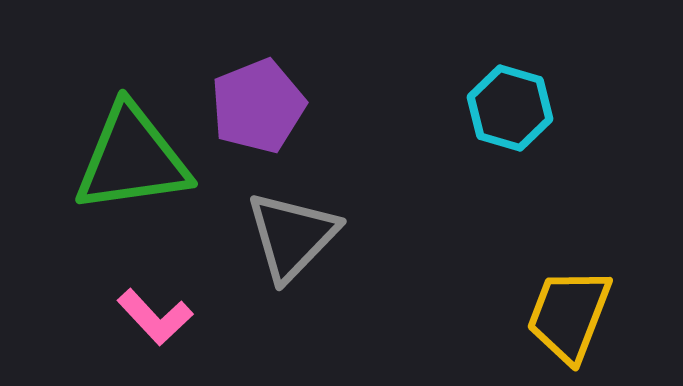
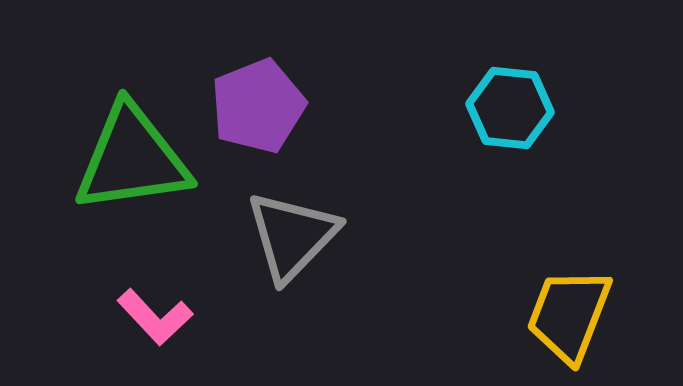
cyan hexagon: rotated 10 degrees counterclockwise
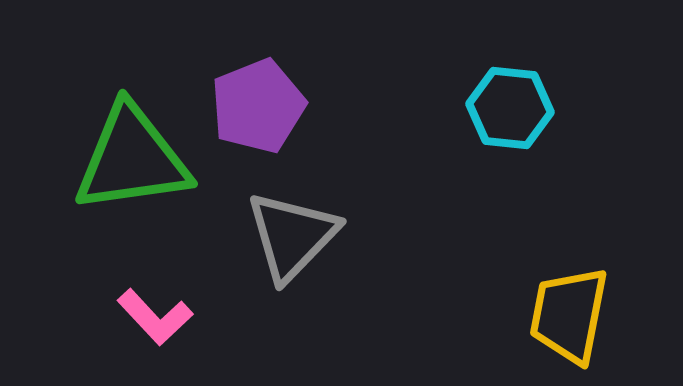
yellow trapezoid: rotated 10 degrees counterclockwise
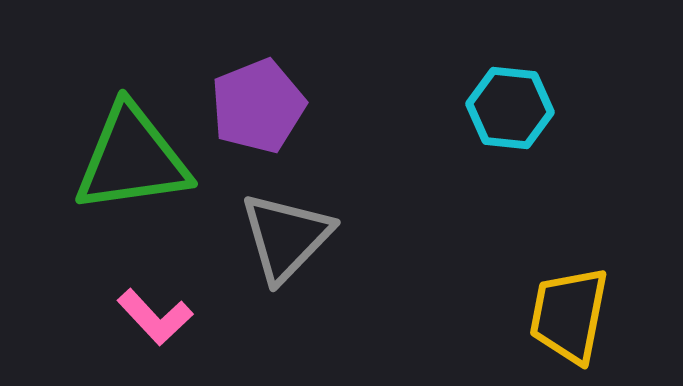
gray triangle: moved 6 px left, 1 px down
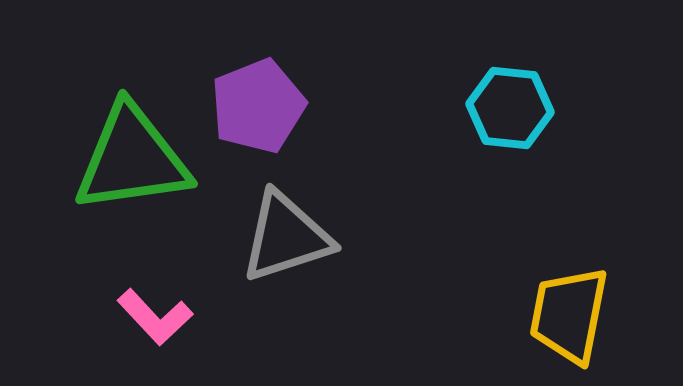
gray triangle: rotated 28 degrees clockwise
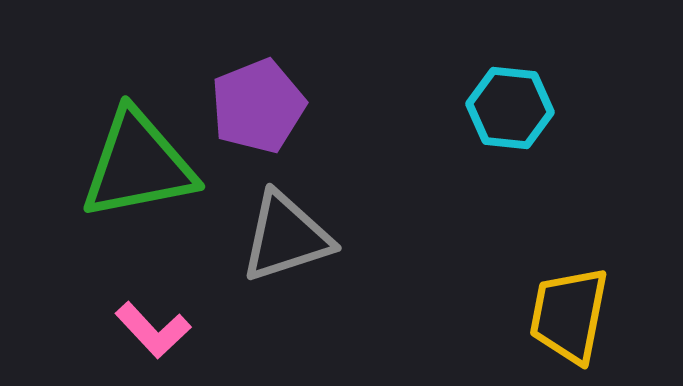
green triangle: moved 6 px right, 6 px down; rotated 3 degrees counterclockwise
pink L-shape: moved 2 px left, 13 px down
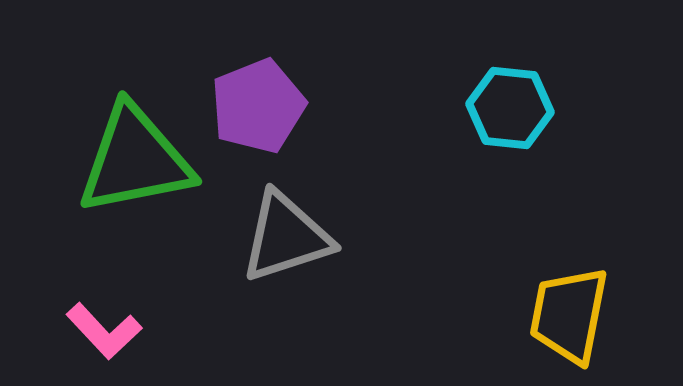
green triangle: moved 3 px left, 5 px up
pink L-shape: moved 49 px left, 1 px down
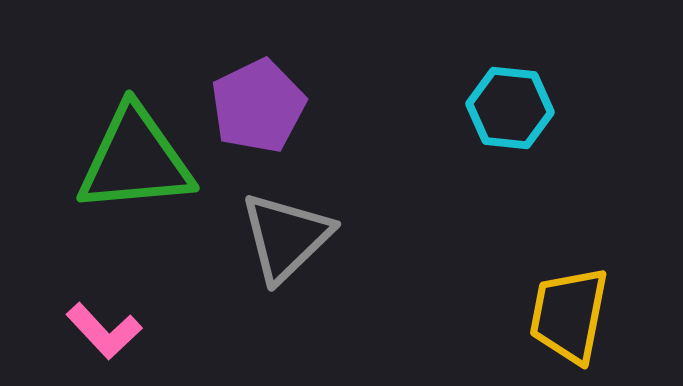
purple pentagon: rotated 4 degrees counterclockwise
green triangle: rotated 6 degrees clockwise
gray triangle: rotated 26 degrees counterclockwise
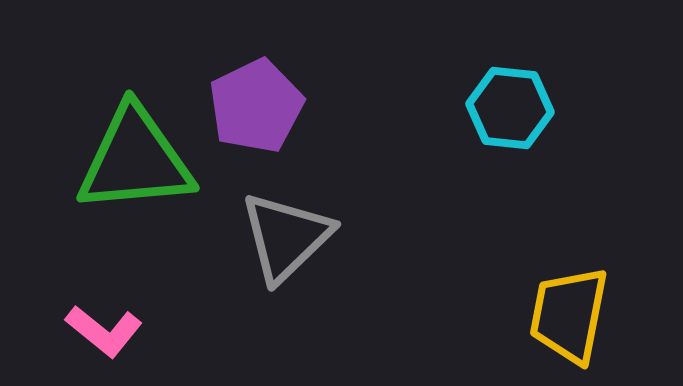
purple pentagon: moved 2 px left
pink L-shape: rotated 8 degrees counterclockwise
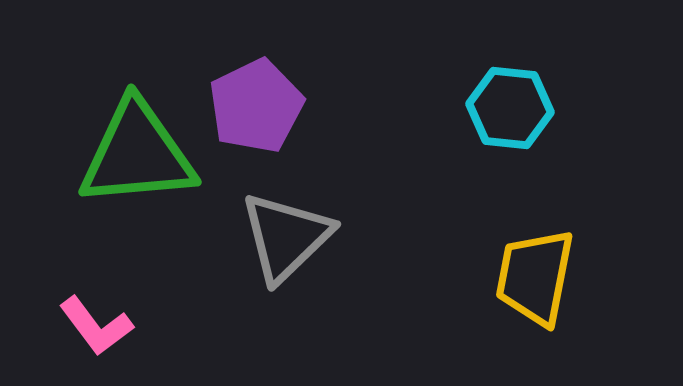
green triangle: moved 2 px right, 6 px up
yellow trapezoid: moved 34 px left, 38 px up
pink L-shape: moved 8 px left, 5 px up; rotated 14 degrees clockwise
